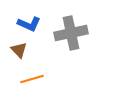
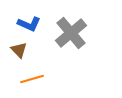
gray cross: rotated 28 degrees counterclockwise
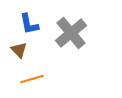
blue L-shape: rotated 55 degrees clockwise
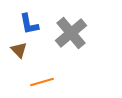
orange line: moved 10 px right, 3 px down
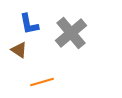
brown triangle: rotated 12 degrees counterclockwise
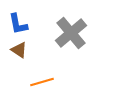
blue L-shape: moved 11 px left
